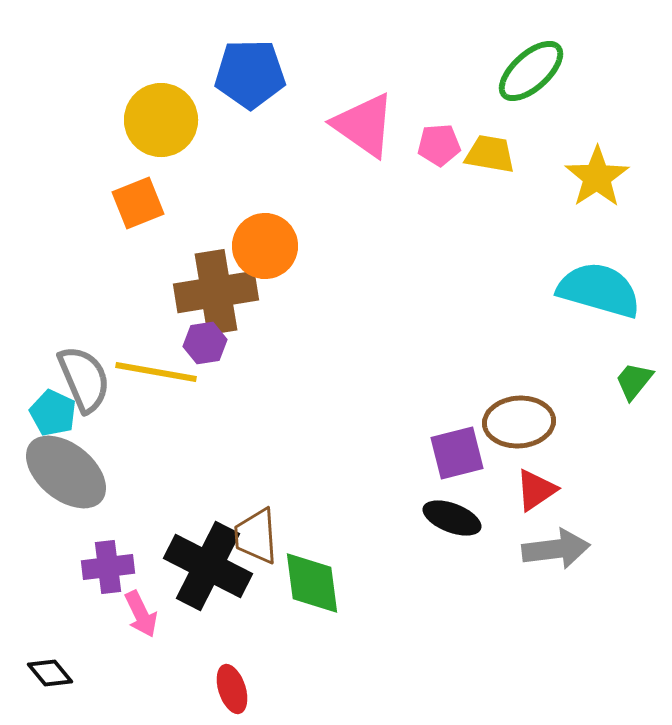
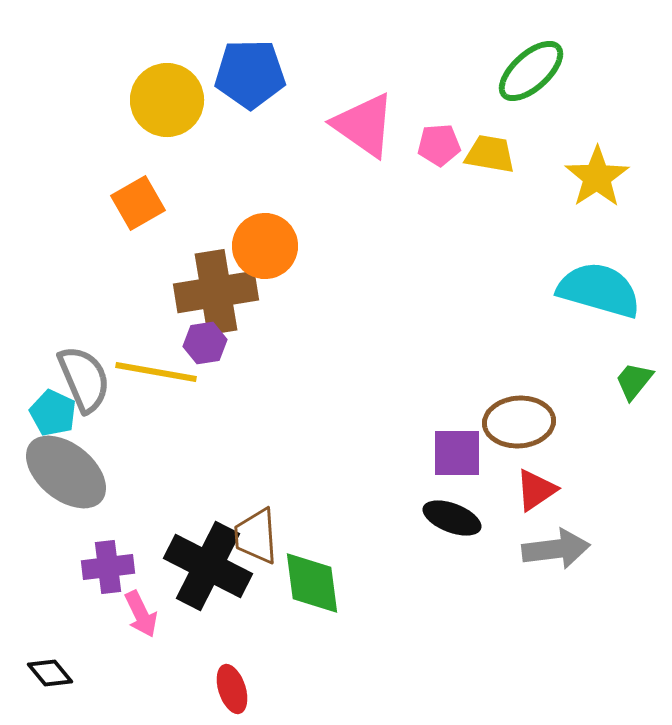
yellow circle: moved 6 px right, 20 px up
orange square: rotated 8 degrees counterclockwise
purple square: rotated 14 degrees clockwise
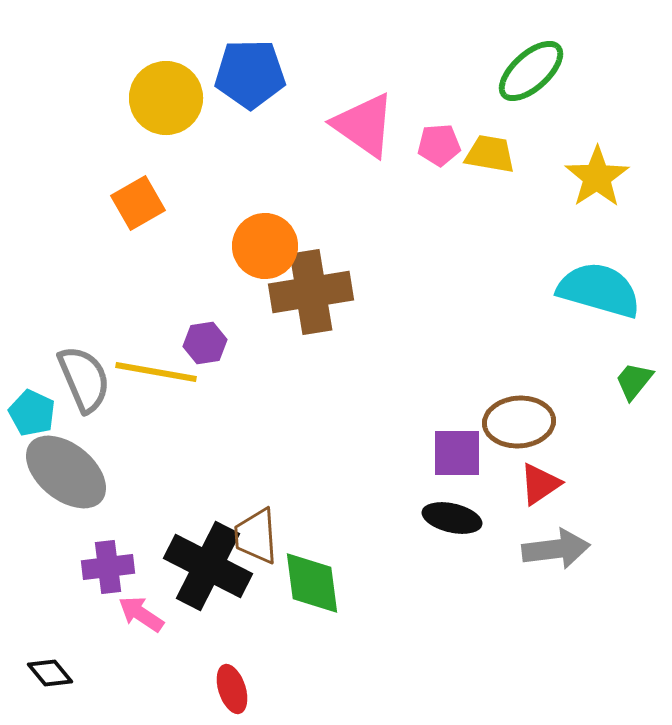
yellow circle: moved 1 px left, 2 px up
brown cross: moved 95 px right
cyan pentagon: moved 21 px left
red triangle: moved 4 px right, 6 px up
black ellipse: rotated 8 degrees counterclockwise
pink arrow: rotated 150 degrees clockwise
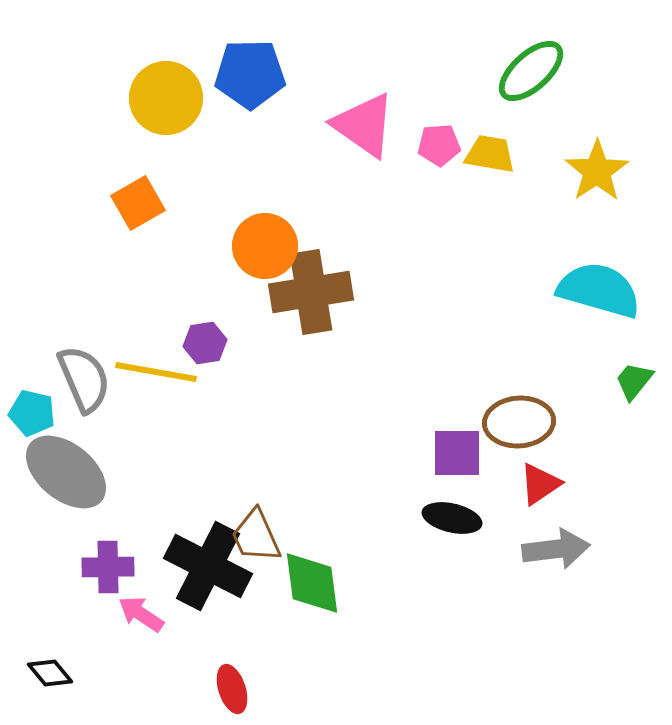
yellow star: moved 6 px up
cyan pentagon: rotated 12 degrees counterclockwise
brown trapezoid: rotated 20 degrees counterclockwise
purple cross: rotated 6 degrees clockwise
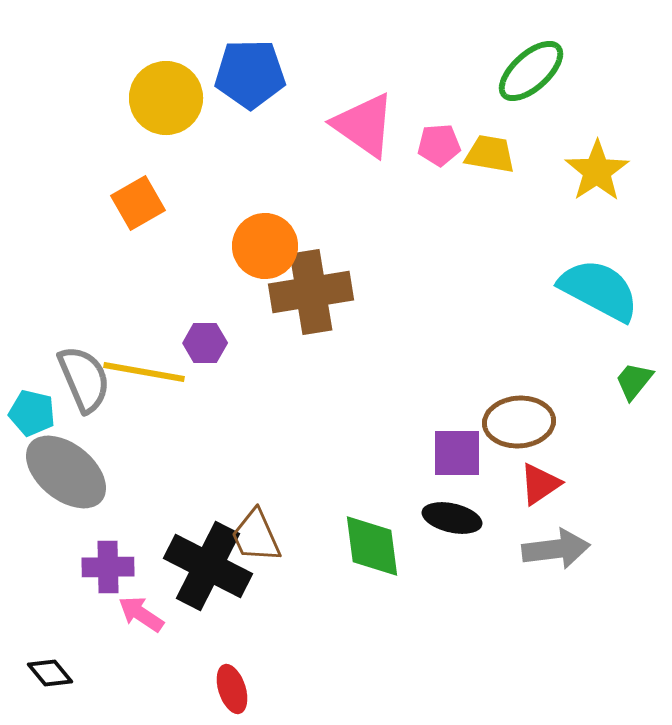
cyan semicircle: rotated 12 degrees clockwise
purple hexagon: rotated 9 degrees clockwise
yellow line: moved 12 px left
green diamond: moved 60 px right, 37 px up
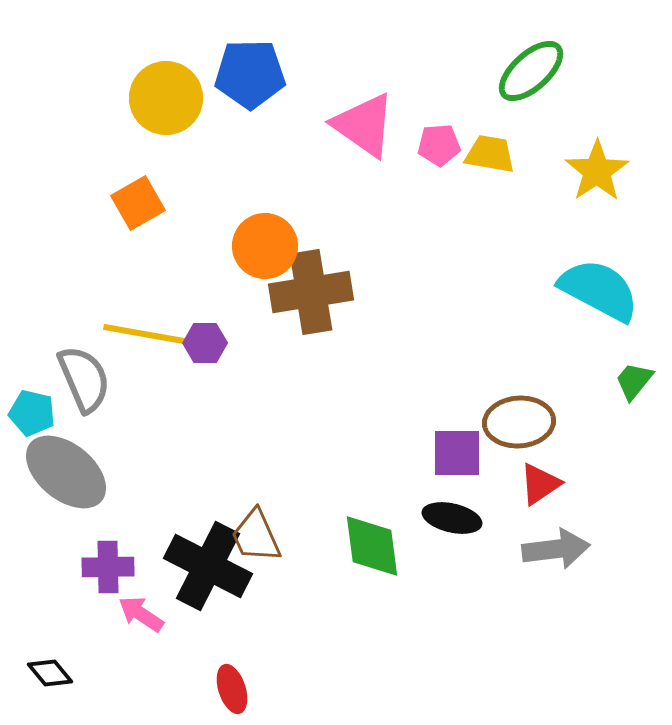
yellow line: moved 38 px up
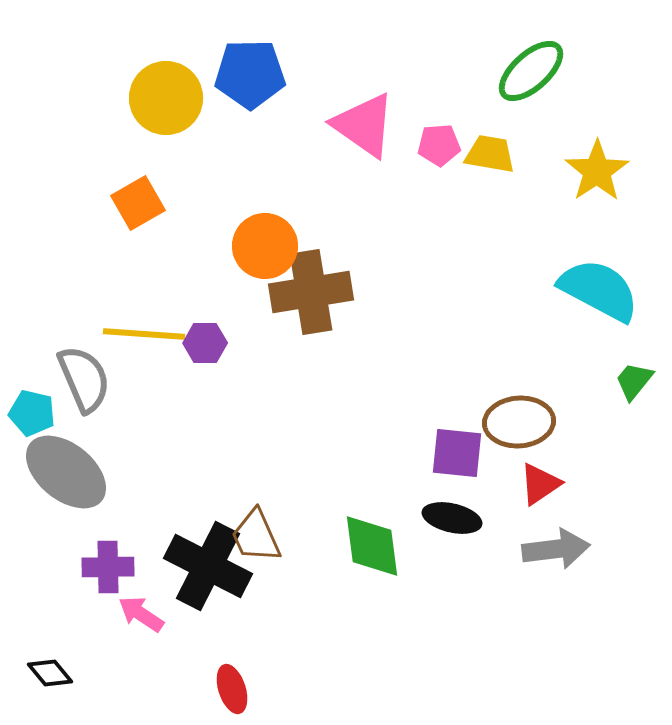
yellow line: rotated 6 degrees counterclockwise
purple square: rotated 6 degrees clockwise
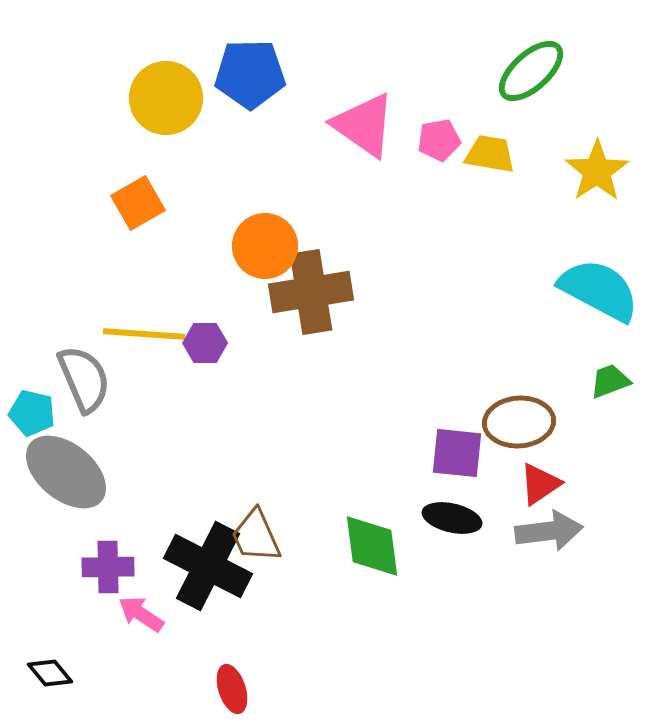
pink pentagon: moved 5 px up; rotated 6 degrees counterclockwise
green trapezoid: moved 24 px left; rotated 30 degrees clockwise
gray arrow: moved 7 px left, 18 px up
